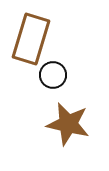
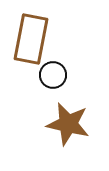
brown rectangle: rotated 6 degrees counterclockwise
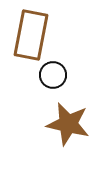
brown rectangle: moved 4 px up
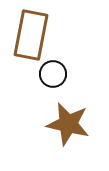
black circle: moved 1 px up
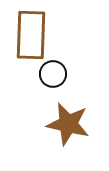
brown rectangle: rotated 9 degrees counterclockwise
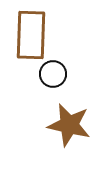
brown star: moved 1 px right, 1 px down
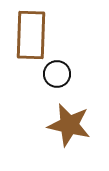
black circle: moved 4 px right
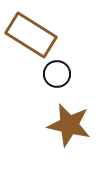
brown rectangle: rotated 60 degrees counterclockwise
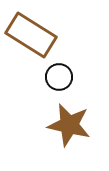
black circle: moved 2 px right, 3 px down
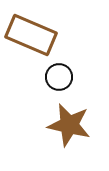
brown rectangle: rotated 9 degrees counterclockwise
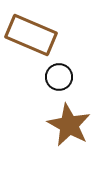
brown star: rotated 15 degrees clockwise
